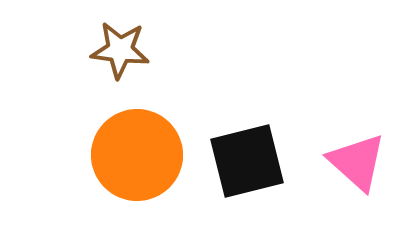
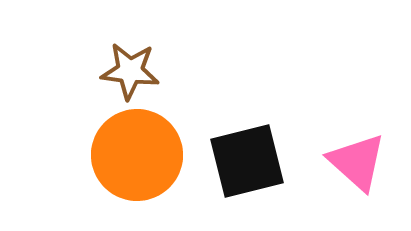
brown star: moved 10 px right, 21 px down
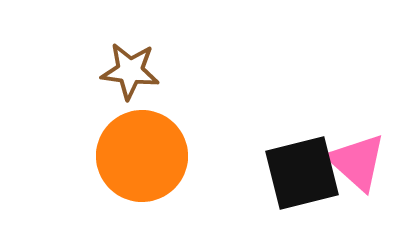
orange circle: moved 5 px right, 1 px down
black square: moved 55 px right, 12 px down
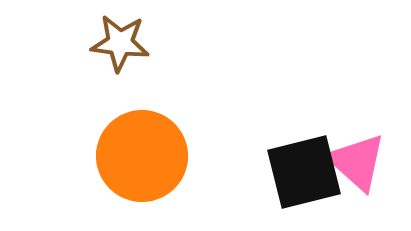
brown star: moved 10 px left, 28 px up
black square: moved 2 px right, 1 px up
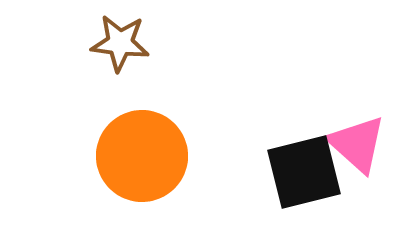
pink triangle: moved 18 px up
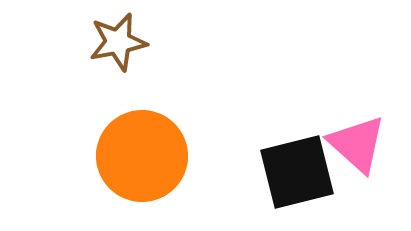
brown star: moved 2 px left, 1 px up; rotated 18 degrees counterclockwise
black square: moved 7 px left
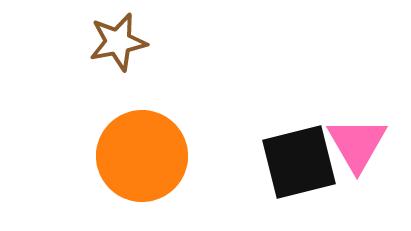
pink triangle: rotated 18 degrees clockwise
black square: moved 2 px right, 10 px up
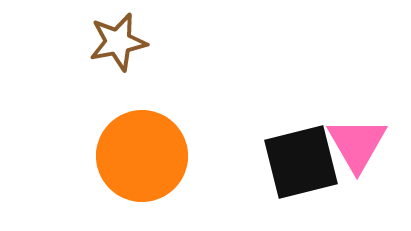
black square: moved 2 px right
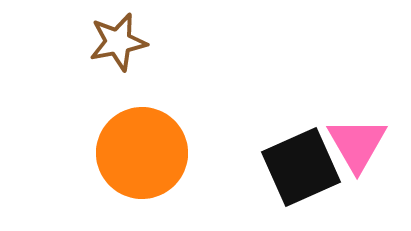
orange circle: moved 3 px up
black square: moved 5 px down; rotated 10 degrees counterclockwise
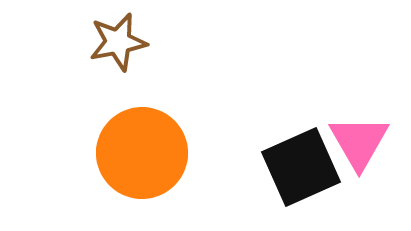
pink triangle: moved 2 px right, 2 px up
